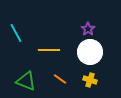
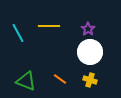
cyan line: moved 2 px right
yellow line: moved 24 px up
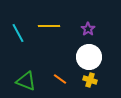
white circle: moved 1 px left, 5 px down
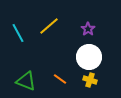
yellow line: rotated 40 degrees counterclockwise
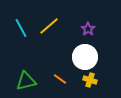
cyan line: moved 3 px right, 5 px up
white circle: moved 4 px left
green triangle: rotated 35 degrees counterclockwise
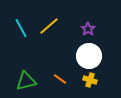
white circle: moved 4 px right, 1 px up
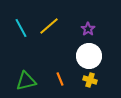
orange line: rotated 32 degrees clockwise
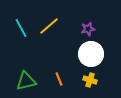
purple star: rotated 24 degrees clockwise
white circle: moved 2 px right, 2 px up
orange line: moved 1 px left
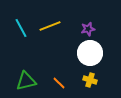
yellow line: moved 1 px right; rotated 20 degrees clockwise
white circle: moved 1 px left, 1 px up
orange line: moved 4 px down; rotated 24 degrees counterclockwise
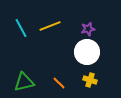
white circle: moved 3 px left, 1 px up
green triangle: moved 2 px left, 1 px down
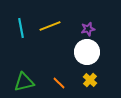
cyan line: rotated 18 degrees clockwise
yellow cross: rotated 24 degrees clockwise
